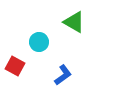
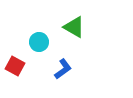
green triangle: moved 5 px down
blue L-shape: moved 6 px up
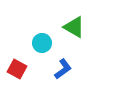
cyan circle: moved 3 px right, 1 px down
red square: moved 2 px right, 3 px down
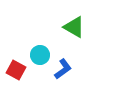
cyan circle: moved 2 px left, 12 px down
red square: moved 1 px left, 1 px down
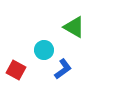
cyan circle: moved 4 px right, 5 px up
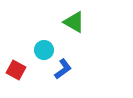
green triangle: moved 5 px up
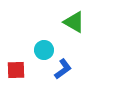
red square: rotated 30 degrees counterclockwise
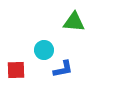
green triangle: rotated 25 degrees counterclockwise
blue L-shape: rotated 25 degrees clockwise
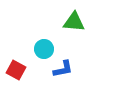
cyan circle: moved 1 px up
red square: rotated 30 degrees clockwise
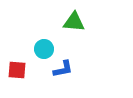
red square: moved 1 px right; rotated 24 degrees counterclockwise
